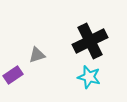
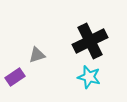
purple rectangle: moved 2 px right, 2 px down
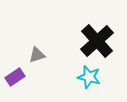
black cross: moved 7 px right; rotated 16 degrees counterclockwise
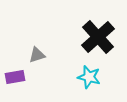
black cross: moved 1 px right, 4 px up
purple rectangle: rotated 24 degrees clockwise
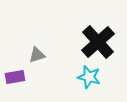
black cross: moved 5 px down
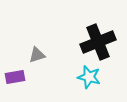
black cross: rotated 20 degrees clockwise
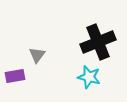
gray triangle: rotated 36 degrees counterclockwise
purple rectangle: moved 1 px up
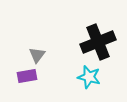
purple rectangle: moved 12 px right
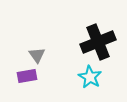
gray triangle: rotated 12 degrees counterclockwise
cyan star: moved 1 px right; rotated 15 degrees clockwise
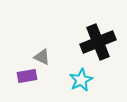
gray triangle: moved 5 px right, 2 px down; rotated 30 degrees counterclockwise
cyan star: moved 9 px left, 3 px down; rotated 15 degrees clockwise
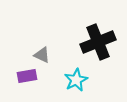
gray triangle: moved 2 px up
cyan star: moved 5 px left
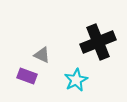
purple rectangle: rotated 30 degrees clockwise
